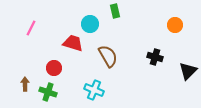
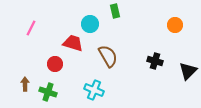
black cross: moved 4 px down
red circle: moved 1 px right, 4 px up
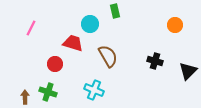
brown arrow: moved 13 px down
